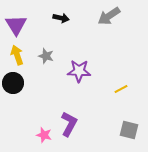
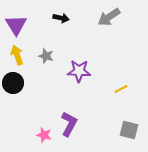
gray arrow: moved 1 px down
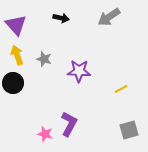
purple triangle: rotated 10 degrees counterclockwise
gray star: moved 2 px left, 3 px down
gray square: rotated 30 degrees counterclockwise
pink star: moved 1 px right, 1 px up
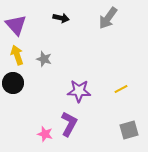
gray arrow: moved 1 px left, 1 px down; rotated 20 degrees counterclockwise
purple star: moved 20 px down
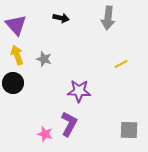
gray arrow: rotated 30 degrees counterclockwise
yellow line: moved 25 px up
gray square: rotated 18 degrees clockwise
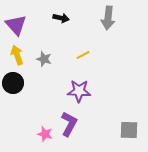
yellow line: moved 38 px left, 9 px up
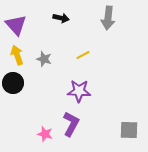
purple L-shape: moved 2 px right
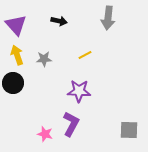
black arrow: moved 2 px left, 3 px down
yellow line: moved 2 px right
gray star: rotated 21 degrees counterclockwise
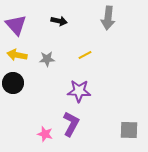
yellow arrow: rotated 60 degrees counterclockwise
gray star: moved 3 px right
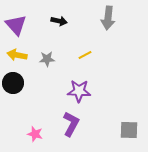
pink star: moved 10 px left
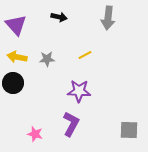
black arrow: moved 4 px up
yellow arrow: moved 2 px down
